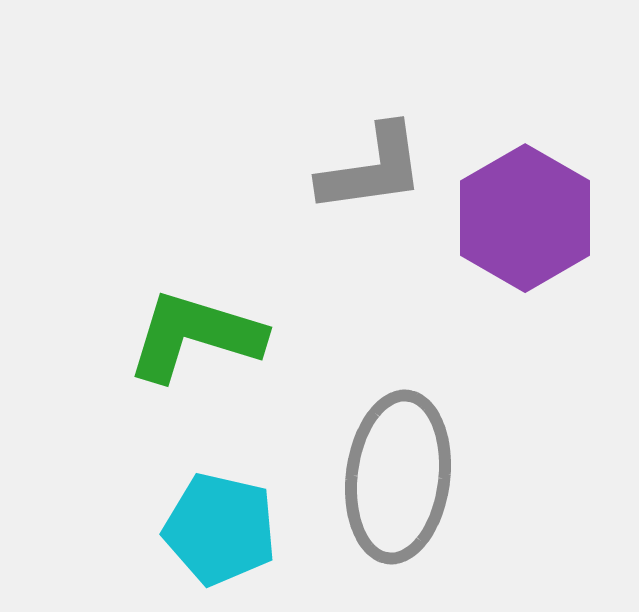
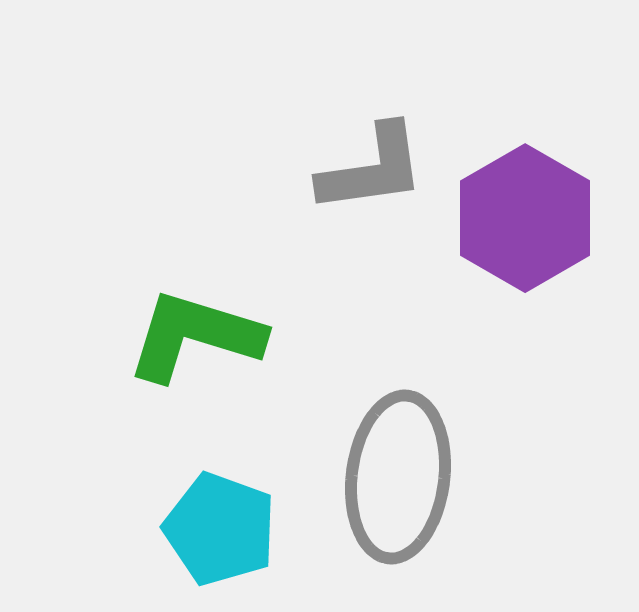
cyan pentagon: rotated 7 degrees clockwise
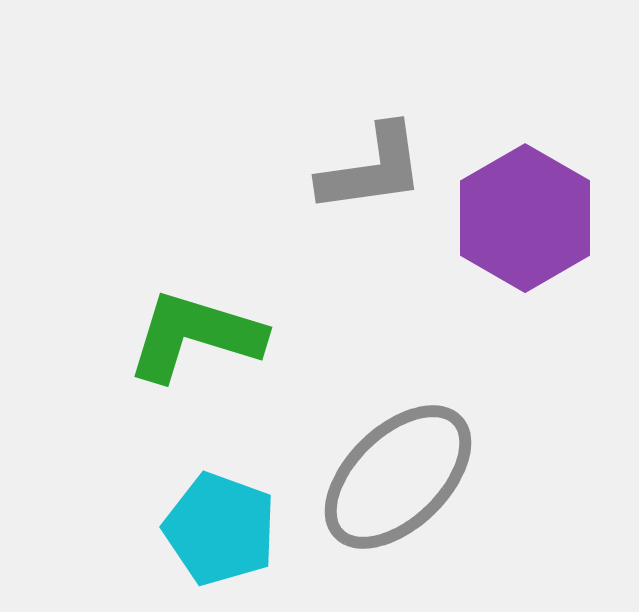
gray ellipse: rotated 39 degrees clockwise
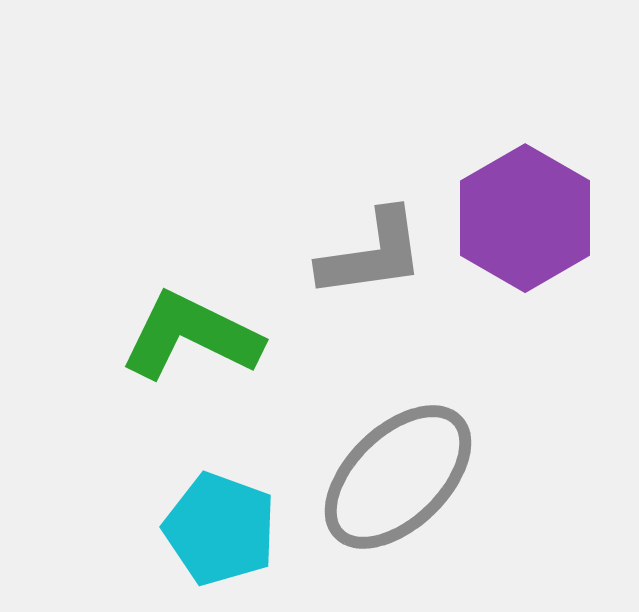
gray L-shape: moved 85 px down
green L-shape: moved 4 px left; rotated 9 degrees clockwise
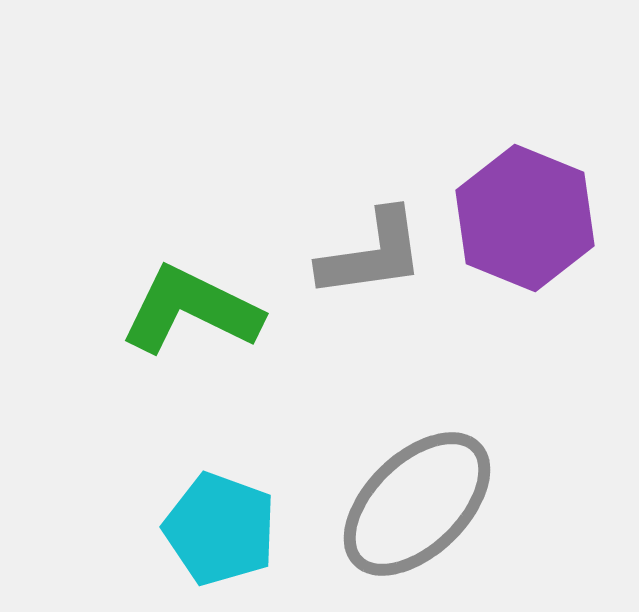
purple hexagon: rotated 8 degrees counterclockwise
green L-shape: moved 26 px up
gray ellipse: moved 19 px right, 27 px down
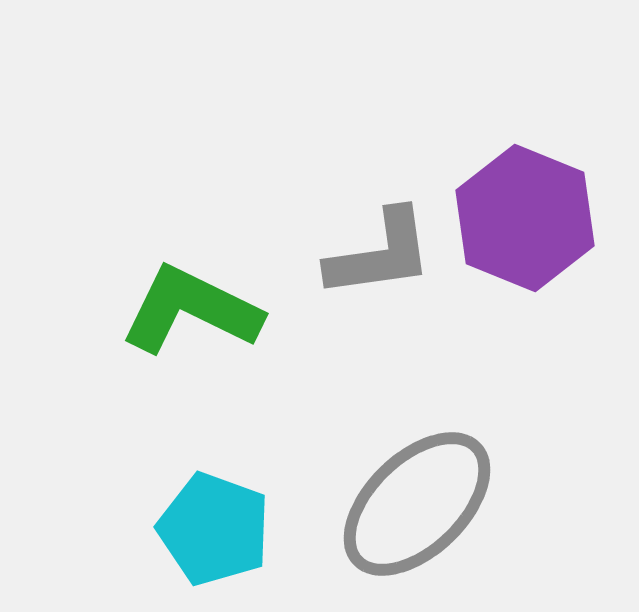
gray L-shape: moved 8 px right
cyan pentagon: moved 6 px left
